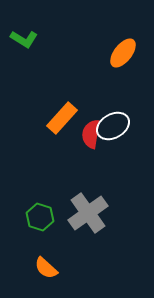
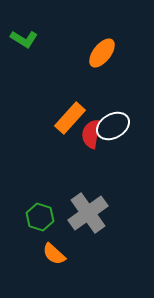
orange ellipse: moved 21 px left
orange rectangle: moved 8 px right
orange semicircle: moved 8 px right, 14 px up
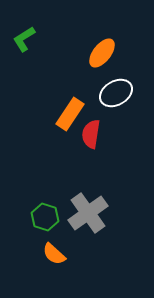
green L-shape: rotated 116 degrees clockwise
orange rectangle: moved 4 px up; rotated 8 degrees counterclockwise
white ellipse: moved 3 px right, 33 px up
green hexagon: moved 5 px right
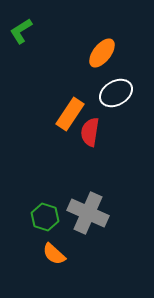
green L-shape: moved 3 px left, 8 px up
red semicircle: moved 1 px left, 2 px up
gray cross: rotated 30 degrees counterclockwise
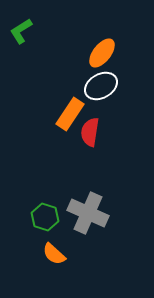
white ellipse: moved 15 px left, 7 px up
